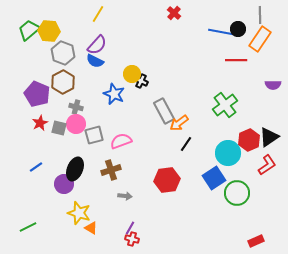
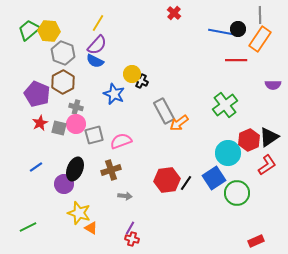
yellow line at (98, 14): moved 9 px down
black line at (186, 144): moved 39 px down
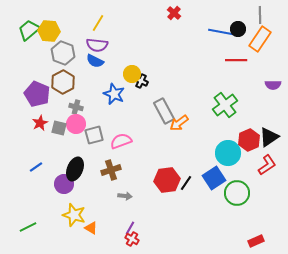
purple semicircle at (97, 45): rotated 55 degrees clockwise
yellow star at (79, 213): moved 5 px left, 2 px down
red cross at (132, 239): rotated 16 degrees clockwise
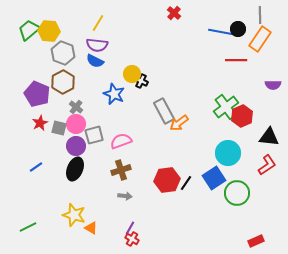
green cross at (225, 105): moved 1 px right, 2 px down
gray cross at (76, 107): rotated 24 degrees clockwise
black triangle at (269, 137): rotated 40 degrees clockwise
red hexagon at (249, 140): moved 7 px left, 24 px up
brown cross at (111, 170): moved 10 px right
purple circle at (64, 184): moved 12 px right, 38 px up
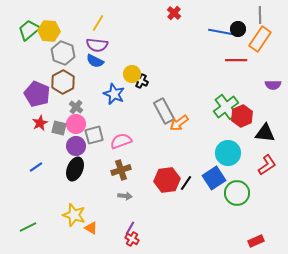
black triangle at (269, 137): moved 4 px left, 4 px up
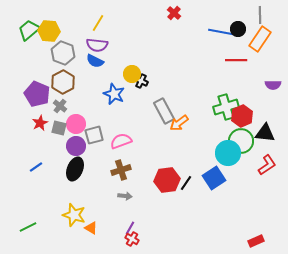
gray cross at (76, 107): moved 16 px left, 1 px up
green cross at (226, 107): rotated 20 degrees clockwise
green circle at (237, 193): moved 4 px right, 52 px up
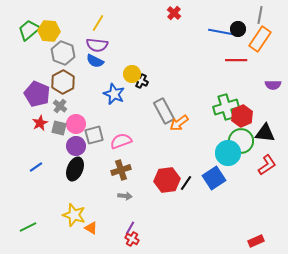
gray line at (260, 15): rotated 12 degrees clockwise
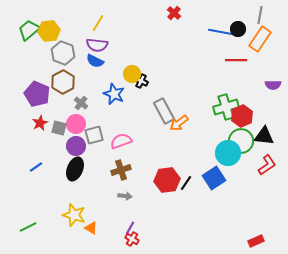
yellow hexagon at (49, 31): rotated 10 degrees counterclockwise
gray cross at (60, 106): moved 21 px right, 3 px up
black triangle at (265, 133): moved 1 px left, 3 px down
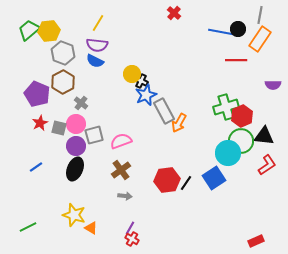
blue star at (114, 94): moved 32 px right, 1 px down; rotated 25 degrees clockwise
orange arrow at (179, 123): rotated 24 degrees counterclockwise
brown cross at (121, 170): rotated 18 degrees counterclockwise
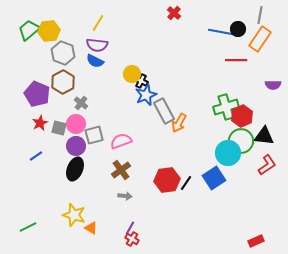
blue line at (36, 167): moved 11 px up
